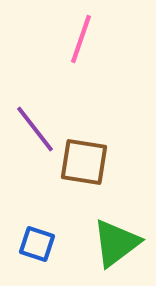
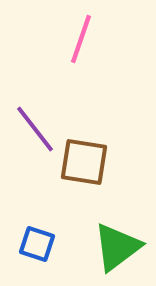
green triangle: moved 1 px right, 4 px down
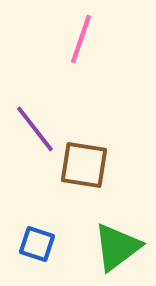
brown square: moved 3 px down
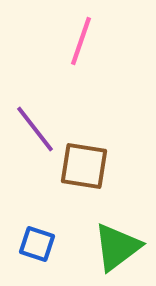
pink line: moved 2 px down
brown square: moved 1 px down
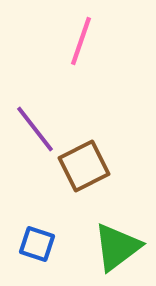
brown square: rotated 36 degrees counterclockwise
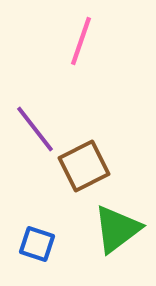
green triangle: moved 18 px up
